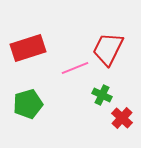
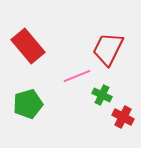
red rectangle: moved 2 px up; rotated 68 degrees clockwise
pink line: moved 2 px right, 8 px down
red cross: moved 1 px right, 1 px up; rotated 15 degrees counterclockwise
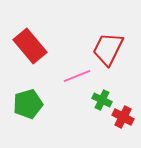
red rectangle: moved 2 px right
green cross: moved 5 px down
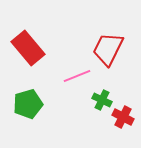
red rectangle: moved 2 px left, 2 px down
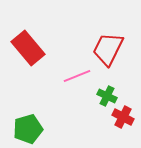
green cross: moved 5 px right, 4 px up
green pentagon: moved 25 px down
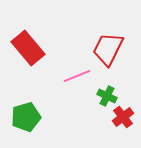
red cross: rotated 25 degrees clockwise
green pentagon: moved 2 px left, 12 px up
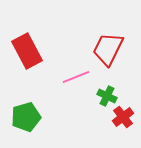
red rectangle: moved 1 px left, 3 px down; rotated 12 degrees clockwise
pink line: moved 1 px left, 1 px down
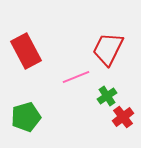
red rectangle: moved 1 px left
green cross: rotated 30 degrees clockwise
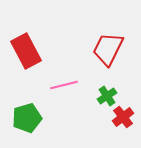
pink line: moved 12 px left, 8 px down; rotated 8 degrees clockwise
green pentagon: moved 1 px right, 1 px down
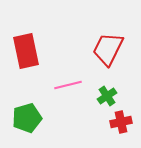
red rectangle: rotated 16 degrees clockwise
pink line: moved 4 px right
red cross: moved 2 px left, 5 px down; rotated 25 degrees clockwise
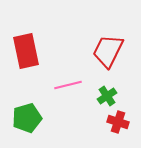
red trapezoid: moved 2 px down
red cross: moved 3 px left; rotated 30 degrees clockwise
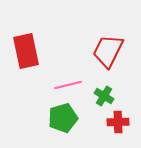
green cross: moved 3 px left; rotated 24 degrees counterclockwise
green pentagon: moved 36 px right
red cross: rotated 20 degrees counterclockwise
